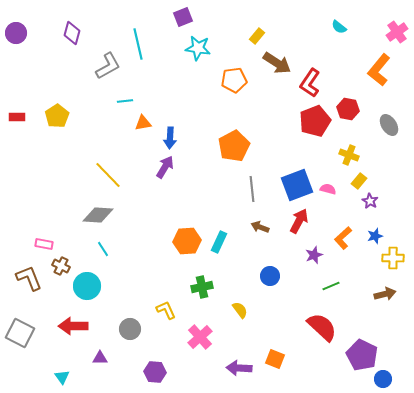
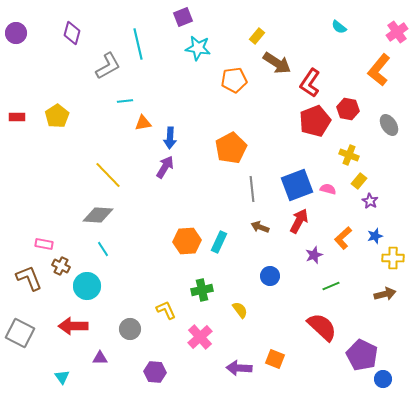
orange pentagon at (234, 146): moved 3 px left, 2 px down
green cross at (202, 287): moved 3 px down
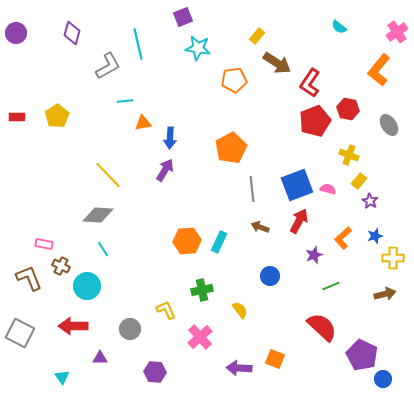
purple arrow at (165, 167): moved 3 px down
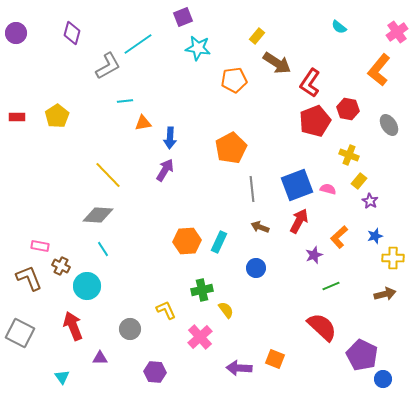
cyan line at (138, 44): rotated 68 degrees clockwise
orange L-shape at (343, 238): moved 4 px left, 1 px up
pink rectangle at (44, 244): moved 4 px left, 2 px down
blue circle at (270, 276): moved 14 px left, 8 px up
yellow semicircle at (240, 310): moved 14 px left
red arrow at (73, 326): rotated 68 degrees clockwise
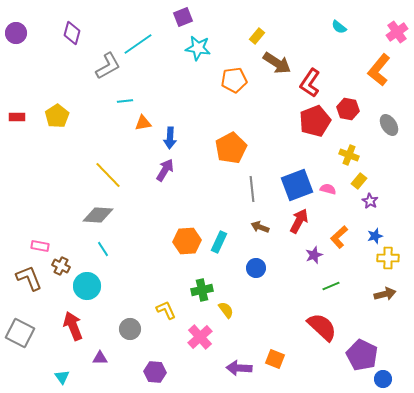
yellow cross at (393, 258): moved 5 px left
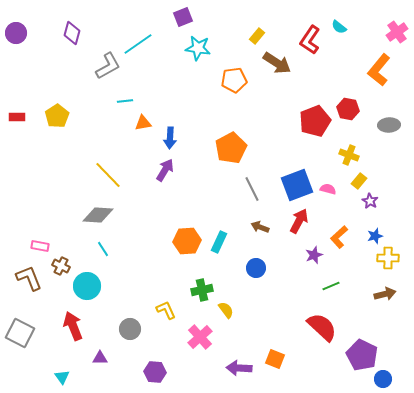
red L-shape at (310, 83): moved 43 px up
gray ellipse at (389, 125): rotated 60 degrees counterclockwise
gray line at (252, 189): rotated 20 degrees counterclockwise
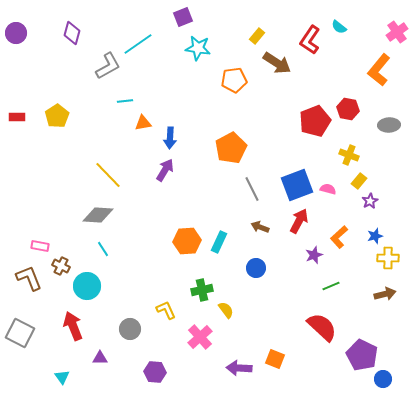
purple star at (370, 201): rotated 14 degrees clockwise
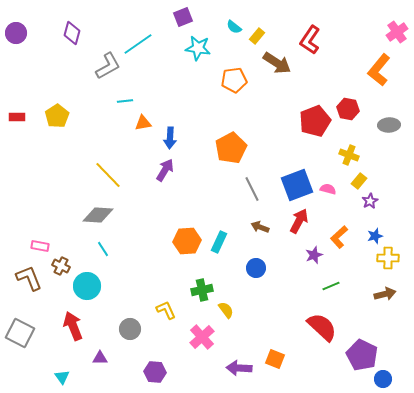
cyan semicircle at (339, 27): moved 105 px left
pink cross at (200, 337): moved 2 px right
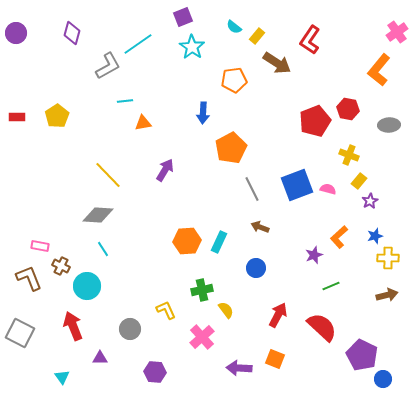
cyan star at (198, 48): moved 6 px left, 1 px up; rotated 25 degrees clockwise
blue arrow at (170, 138): moved 33 px right, 25 px up
red arrow at (299, 221): moved 21 px left, 94 px down
brown arrow at (385, 294): moved 2 px right, 1 px down
